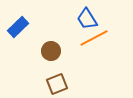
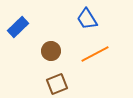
orange line: moved 1 px right, 16 px down
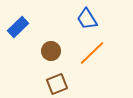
orange line: moved 3 px left, 1 px up; rotated 16 degrees counterclockwise
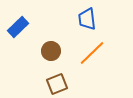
blue trapezoid: rotated 25 degrees clockwise
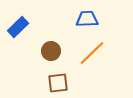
blue trapezoid: rotated 95 degrees clockwise
brown square: moved 1 px right, 1 px up; rotated 15 degrees clockwise
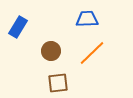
blue rectangle: rotated 15 degrees counterclockwise
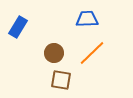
brown circle: moved 3 px right, 2 px down
brown square: moved 3 px right, 3 px up; rotated 15 degrees clockwise
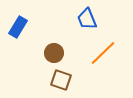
blue trapezoid: rotated 110 degrees counterclockwise
orange line: moved 11 px right
brown square: rotated 10 degrees clockwise
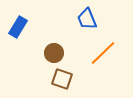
brown square: moved 1 px right, 1 px up
